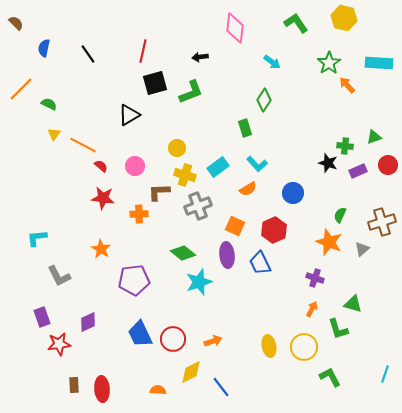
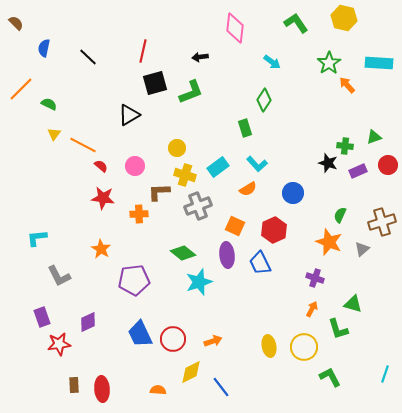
black line at (88, 54): moved 3 px down; rotated 12 degrees counterclockwise
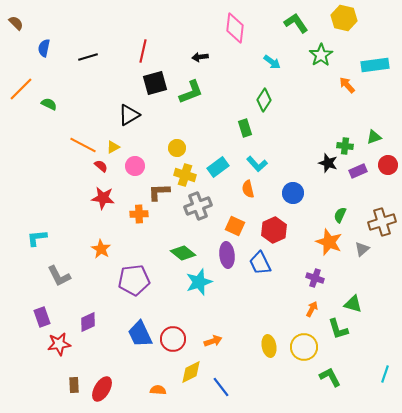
black line at (88, 57): rotated 60 degrees counterclockwise
green star at (329, 63): moved 8 px left, 8 px up
cyan rectangle at (379, 63): moved 4 px left, 2 px down; rotated 12 degrees counterclockwise
yellow triangle at (54, 134): moved 59 px right, 13 px down; rotated 24 degrees clockwise
orange semicircle at (248, 189): rotated 108 degrees clockwise
red ellipse at (102, 389): rotated 35 degrees clockwise
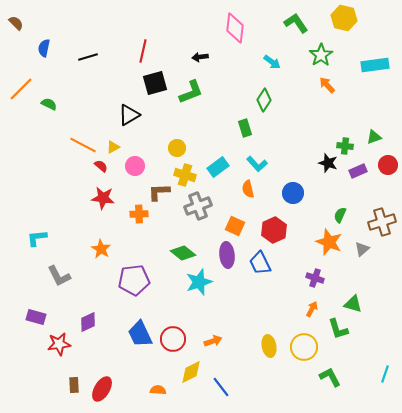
orange arrow at (347, 85): moved 20 px left
purple rectangle at (42, 317): moved 6 px left; rotated 54 degrees counterclockwise
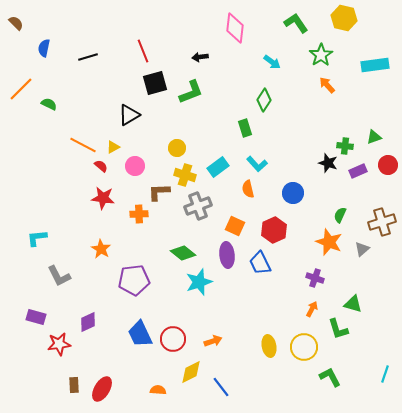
red line at (143, 51): rotated 35 degrees counterclockwise
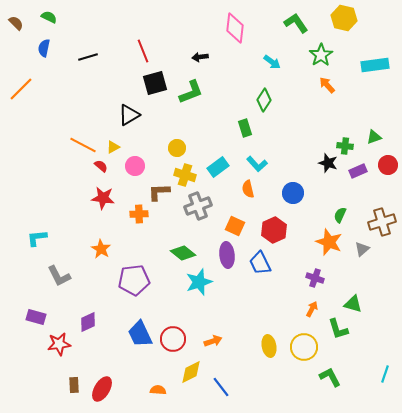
green semicircle at (49, 104): moved 87 px up
